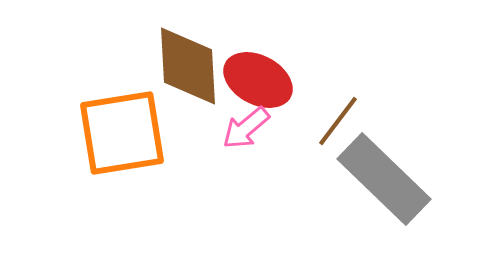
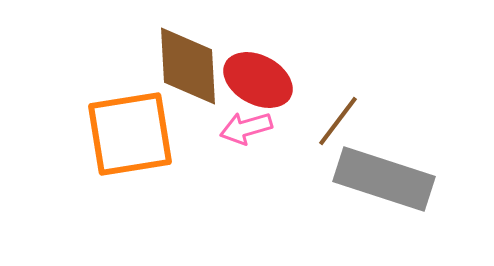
pink arrow: rotated 24 degrees clockwise
orange square: moved 8 px right, 1 px down
gray rectangle: rotated 26 degrees counterclockwise
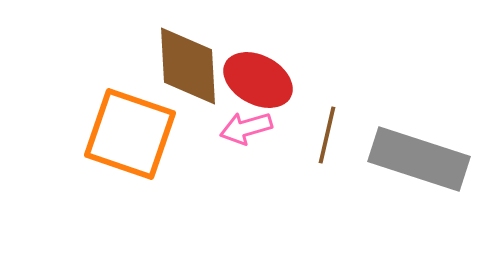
brown line: moved 11 px left, 14 px down; rotated 24 degrees counterclockwise
orange square: rotated 28 degrees clockwise
gray rectangle: moved 35 px right, 20 px up
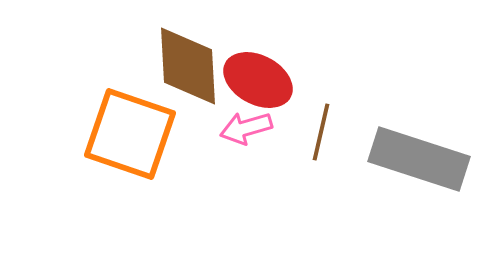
brown line: moved 6 px left, 3 px up
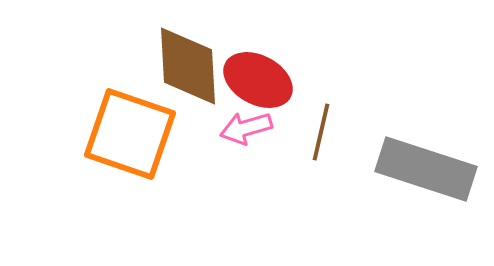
gray rectangle: moved 7 px right, 10 px down
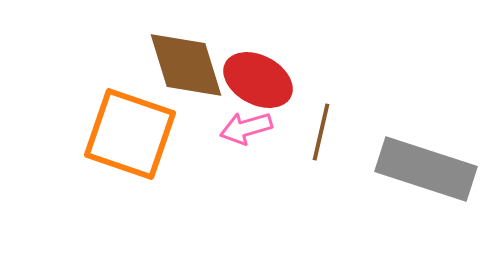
brown diamond: moved 2 px left, 1 px up; rotated 14 degrees counterclockwise
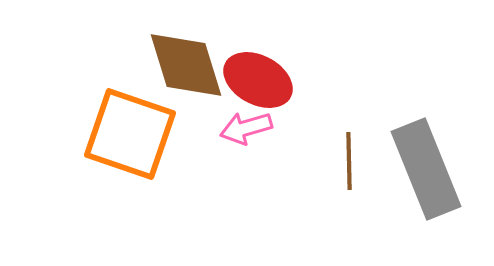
brown line: moved 28 px right, 29 px down; rotated 14 degrees counterclockwise
gray rectangle: rotated 50 degrees clockwise
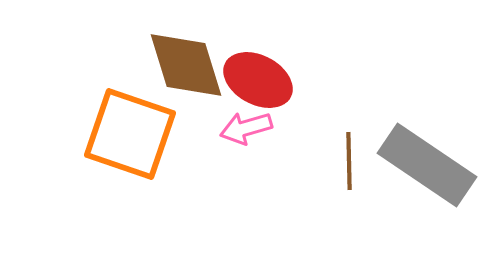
gray rectangle: moved 1 px right, 4 px up; rotated 34 degrees counterclockwise
